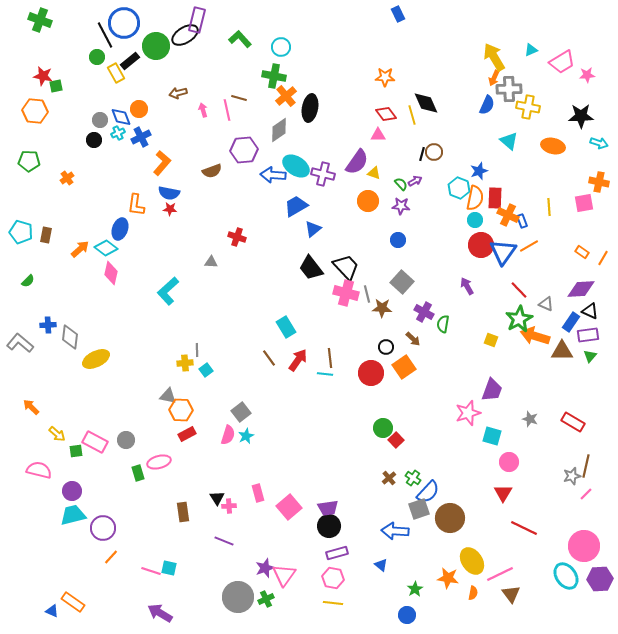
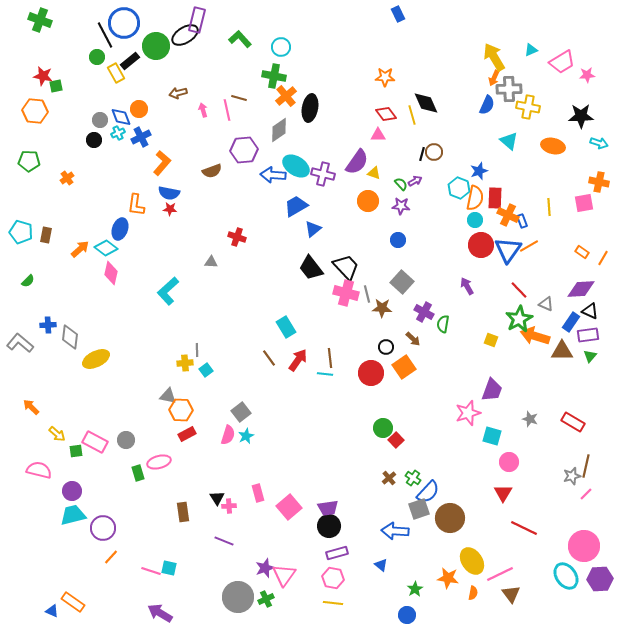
blue triangle at (503, 252): moved 5 px right, 2 px up
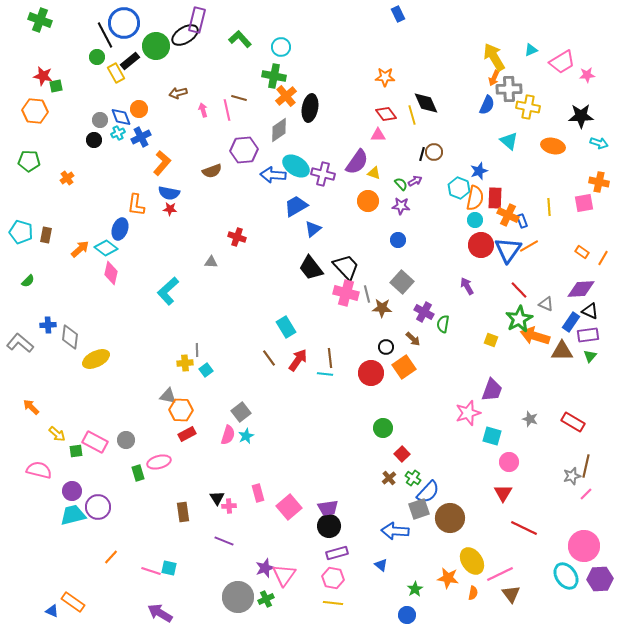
red square at (396, 440): moved 6 px right, 14 px down
purple circle at (103, 528): moved 5 px left, 21 px up
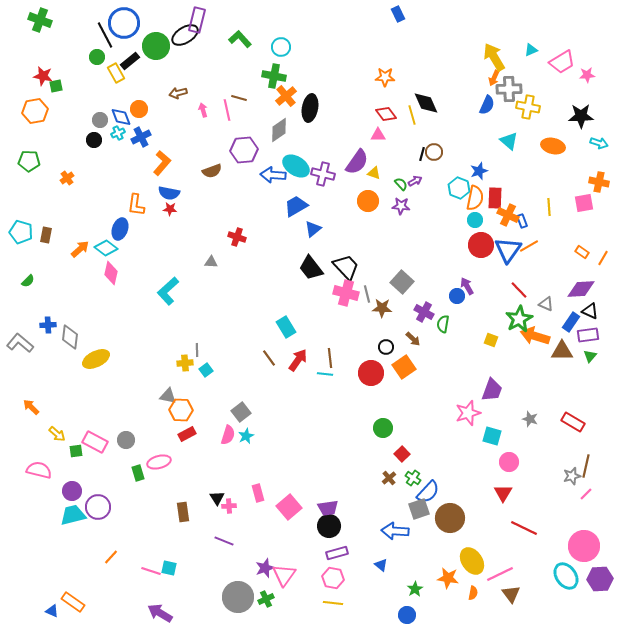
orange hexagon at (35, 111): rotated 15 degrees counterclockwise
blue circle at (398, 240): moved 59 px right, 56 px down
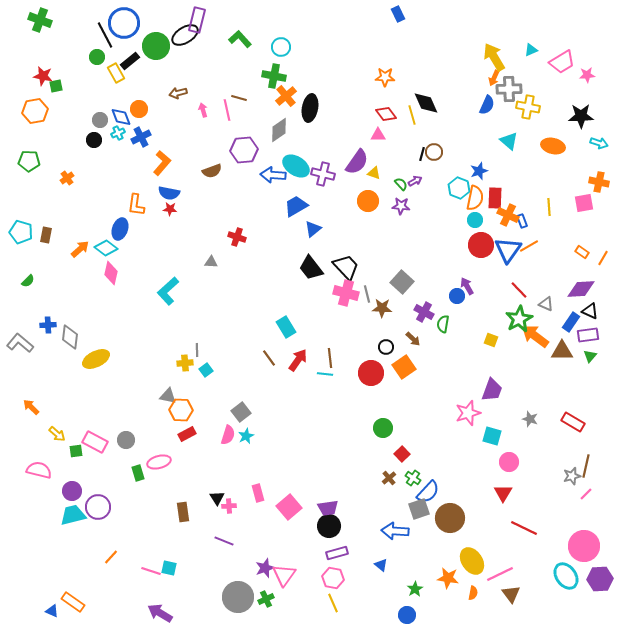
orange arrow at (535, 336): rotated 20 degrees clockwise
yellow line at (333, 603): rotated 60 degrees clockwise
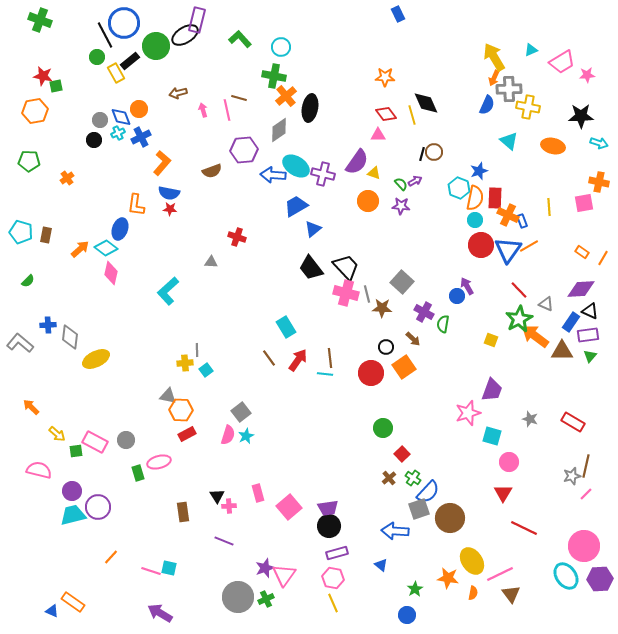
black triangle at (217, 498): moved 2 px up
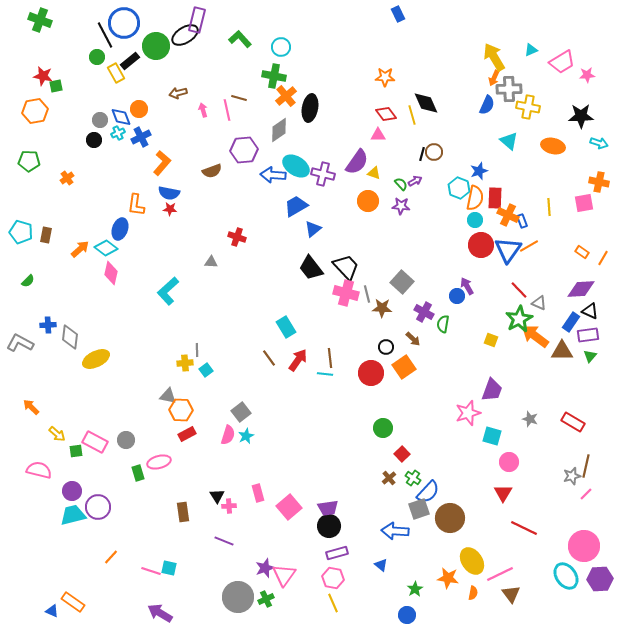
gray triangle at (546, 304): moved 7 px left, 1 px up
gray L-shape at (20, 343): rotated 12 degrees counterclockwise
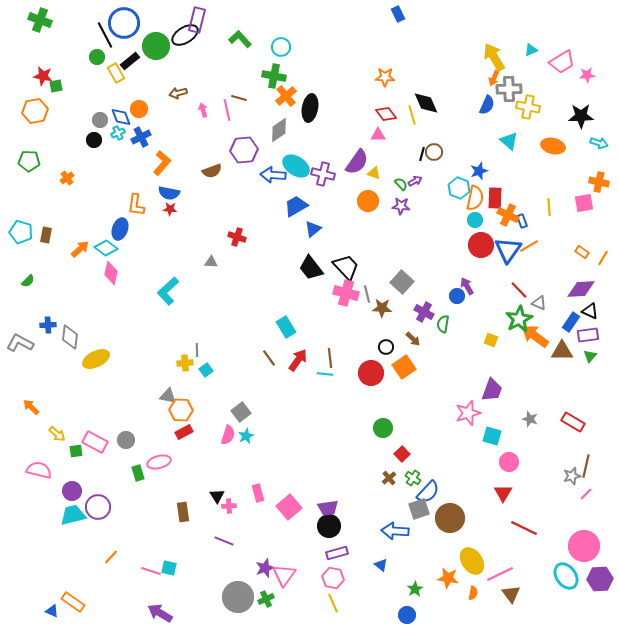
red rectangle at (187, 434): moved 3 px left, 2 px up
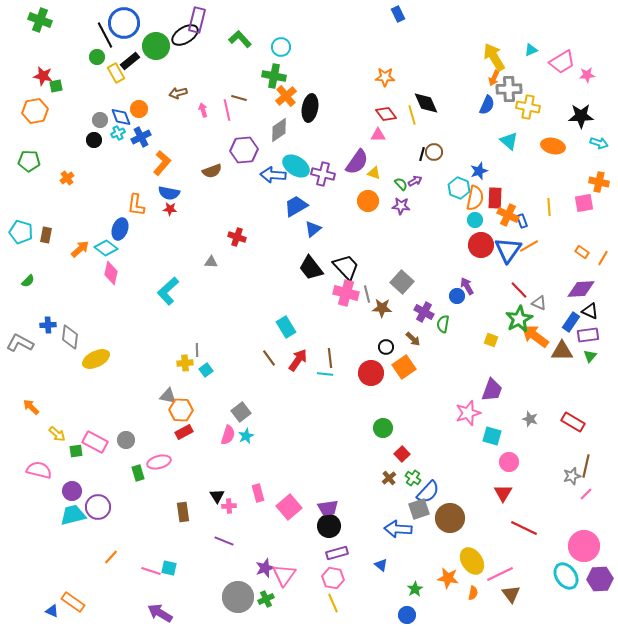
blue arrow at (395, 531): moved 3 px right, 2 px up
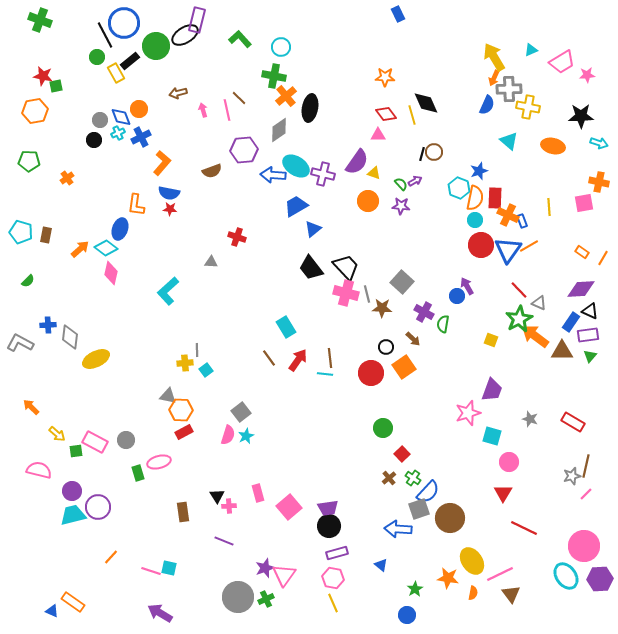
brown line at (239, 98): rotated 28 degrees clockwise
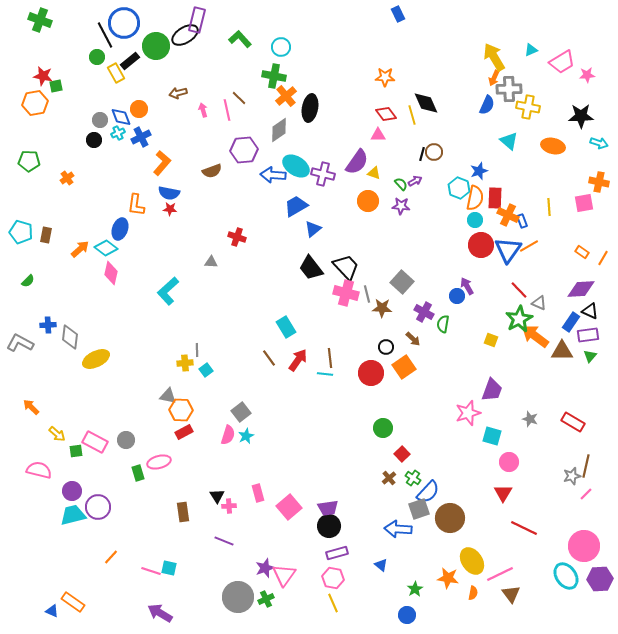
orange hexagon at (35, 111): moved 8 px up
